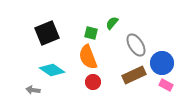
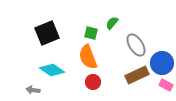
brown rectangle: moved 3 px right
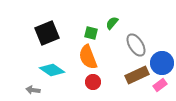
pink rectangle: moved 6 px left; rotated 64 degrees counterclockwise
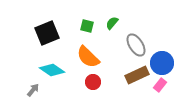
green square: moved 4 px left, 7 px up
orange semicircle: rotated 25 degrees counterclockwise
pink rectangle: rotated 16 degrees counterclockwise
gray arrow: rotated 120 degrees clockwise
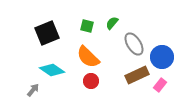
gray ellipse: moved 2 px left, 1 px up
blue circle: moved 6 px up
red circle: moved 2 px left, 1 px up
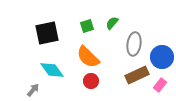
green square: rotated 32 degrees counterclockwise
black square: rotated 10 degrees clockwise
gray ellipse: rotated 40 degrees clockwise
cyan diamond: rotated 20 degrees clockwise
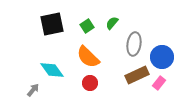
green square: rotated 16 degrees counterclockwise
black square: moved 5 px right, 9 px up
red circle: moved 1 px left, 2 px down
pink rectangle: moved 1 px left, 2 px up
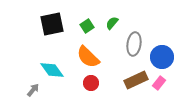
brown rectangle: moved 1 px left, 5 px down
red circle: moved 1 px right
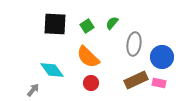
black square: moved 3 px right; rotated 15 degrees clockwise
pink rectangle: rotated 64 degrees clockwise
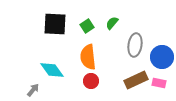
gray ellipse: moved 1 px right, 1 px down
orange semicircle: rotated 40 degrees clockwise
red circle: moved 2 px up
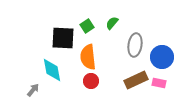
black square: moved 8 px right, 14 px down
cyan diamond: rotated 25 degrees clockwise
